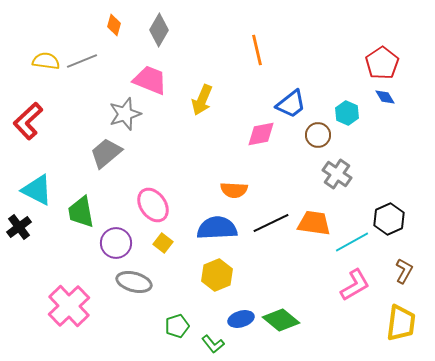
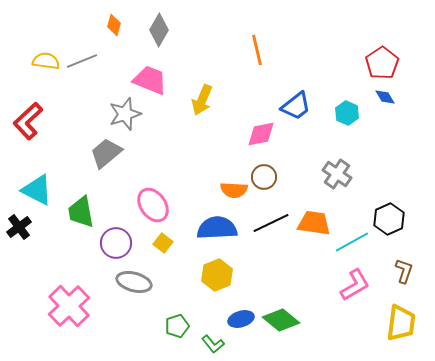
blue trapezoid: moved 5 px right, 2 px down
brown circle: moved 54 px left, 42 px down
brown L-shape: rotated 10 degrees counterclockwise
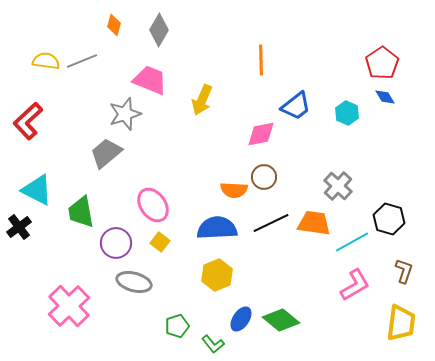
orange line: moved 4 px right, 10 px down; rotated 12 degrees clockwise
gray cross: moved 1 px right, 12 px down; rotated 8 degrees clockwise
black hexagon: rotated 20 degrees counterclockwise
yellow square: moved 3 px left, 1 px up
blue ellipse: rotated 40 degrees counterclockwise
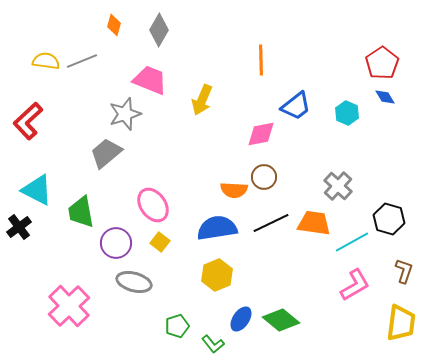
blue semicircle: rotated 6 degrees counterclockwise
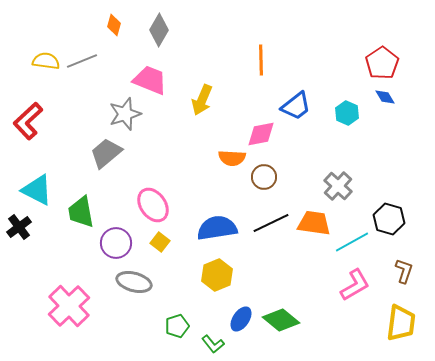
orange semicircle: moved 2 px left, 32 px up
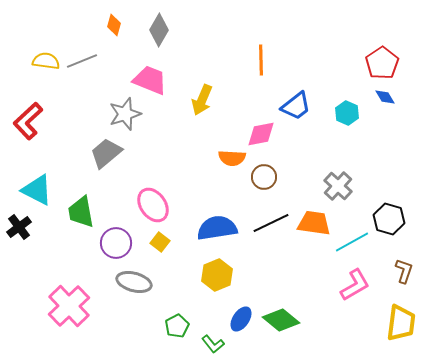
green pentagon: rotated 10 degrees counterclockwise
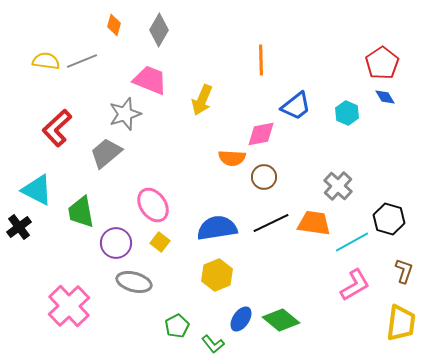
red L-shape: moved 29 px right, 7 px down
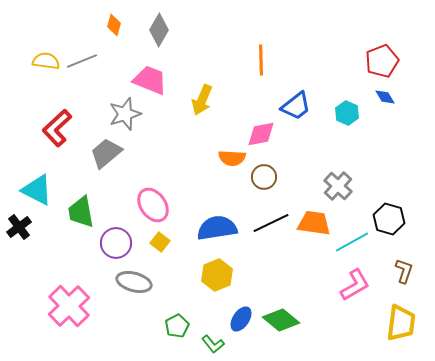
red pentagon: moved 2 px up; rotated 12 degrees clockwise
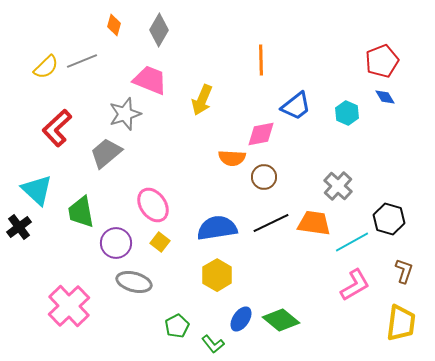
yellow semicircle: moved 6 px down; rotated 128 degrees clockwise
cyan triangle: rotated 16 degrees clockwise
yellow hexagon: rotated 8 degrees counterclockwise
